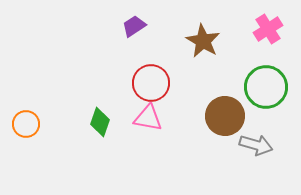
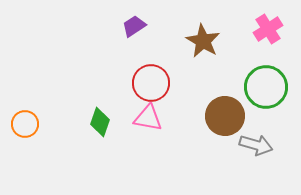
orange circle: moved 1 px left
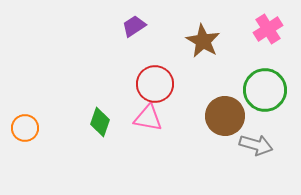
red circle: moved 4 px right, 1 px down
green circle: moved 1 px left, 3 px down
orange circle: moved 4 px down
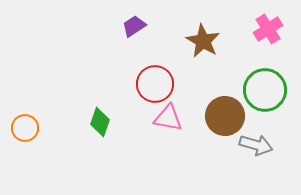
pink triangle: moved 20 px right
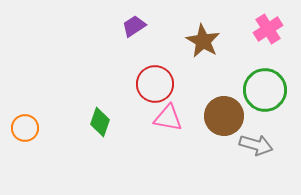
brown circle: moved 1 px left
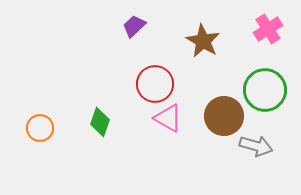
purple trapezoid: rotated 10 degrees counterclockwise
pink triangle: rotated 20 degrees clockwise
orange circle: moved 15 px right
gray arrow: moved 1 px down
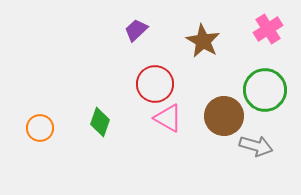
purple trapezoid: moved 2 px right, 4 px down
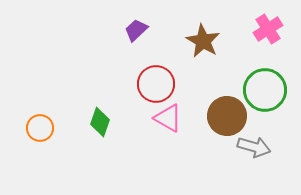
red circle: moved 1 px right
brown circle: moved 3 px right
gray arrow: moved 2 px left, 1 px down
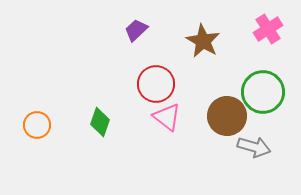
green circle: moved 2 px left, 2 px down
pink triangle: moved 1 px left, 1 px up; rotated 8 degrees clockwise
orange circle: moved 3 px left, 3 px up
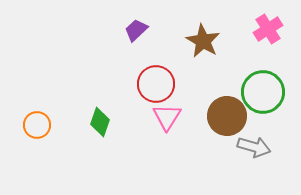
pink triangle: rotated 24 degrees clockwise
